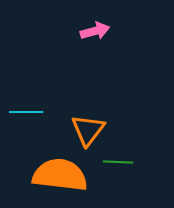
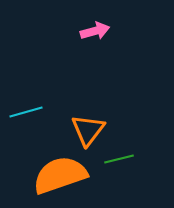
cyan line: rotated 16 degrees counterclockwise
green line: moved 1 px right, 3 px up; rotated 16 degrees counterclockwise
orange semicircle: rotated 26 degrees counterclockwise
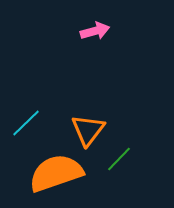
cyan line: moved 11 px down; rotated 28 degrees counterclockwise
green line: rotated 32 degrees counterclockwise
orange semicircle: moved 4 px left, 2 px up
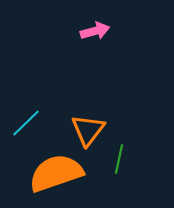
green line: rotated 32 degrees counterclockwise
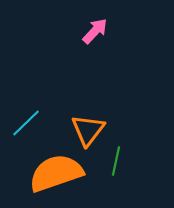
pink arrow: rotated 32 degrees counterclockwise
green line: moved 3 px left, 2 px down
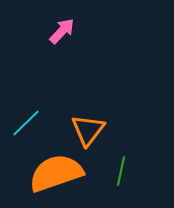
pink arrow: moved 33 px left
green line: moved 5 px right, 10 px down
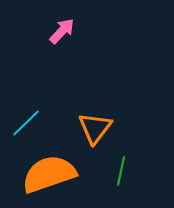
orange triangle: moved 7 px right, 2 px up
orange semicircle: moved 7 px left, 1 px down
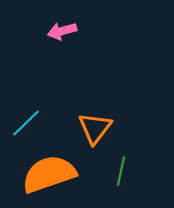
pink arrow: rotated 148 degrees counterclockwise
